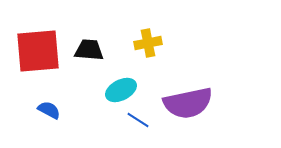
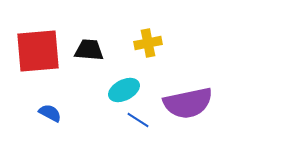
cyan ellipse: moved 3 px right
blue semicircle: moved 1 px right, 3 px down
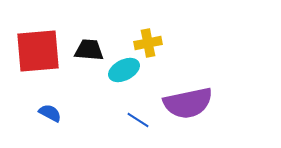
cyan ellipse: moved 20 px up
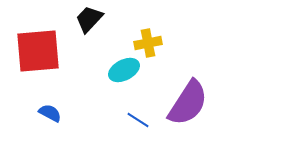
black trapezoid: moved 31 px up; rotated 52 degrees counterclockwise
purple semicircle: rotated 45 degrees counterclockwise
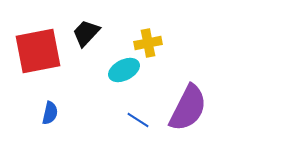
black trapezoid: moved 3 px left, 14 px down
red square: rotated 6 degrees counterclockwise
purple semicircle: moved 5 px down; rotated 6 degrees counterclockwise
blue semicircle: rotated 75 degrees clockwise
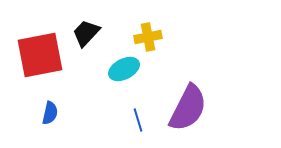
yellow cross: moved 6 px up
red square: moved 2 px right, 4 px down
cyan ellipse: moved 1 px up
blue line: rotated 40 degrees clockwise
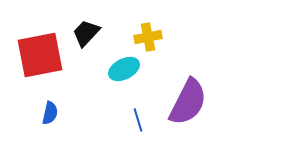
purple semicircle: moved 6 px up
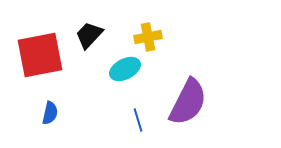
black trapezoid: moved 3 px right, 2 px down
cyan ellipse: moved 1 px right
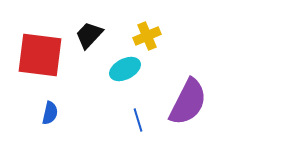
yellow cross: moved 1 px left, 1 px up; rotated 12 degrees counterclockwise
red square: rotated 18 degrees clockwise
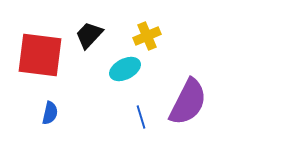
blue line: moved 3 px right, 3 px up
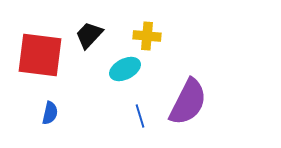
yellow cross: rotated 28 degrees clockwise
blue line: moved 1 px left, 1 px up
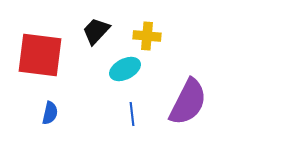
black trapezoid: moved 7 px right, 4 px up
blue line: moved 8 px left, 2 px up; rotated 10 degrees clockwise
